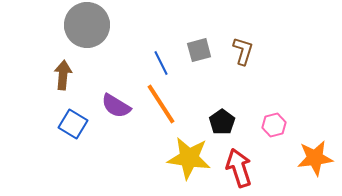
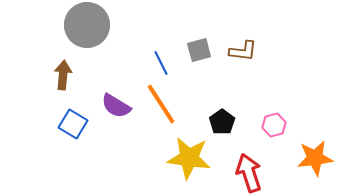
brown L-shape: rotated 80 degrees clockwise
red arrow: moved 10 px right, 5 px down
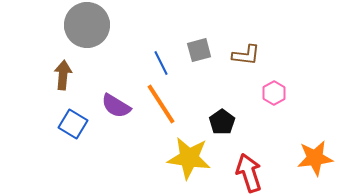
brown L-shape: moved 3 px right, 4 px down
pink hexagon: moved 32 px up; rotated 15 degrees counterclockwise
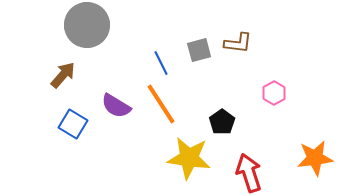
brown L-shape: moved 8 px left, 12 px up
brown arrow: rotated 36 degrees clockwise
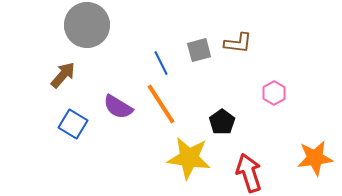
purple semicircle: moved 2 px right, 1 px down
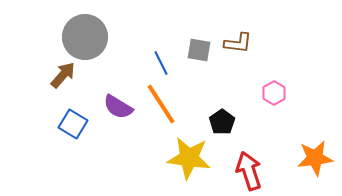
gray circle: moved 2 px left, 12 px down
gray square: rotated 25 degrees clockwise
red arrow: moved 2 px up
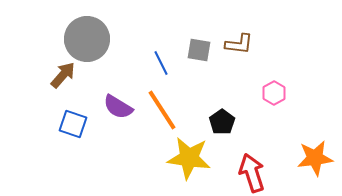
gray circle: moved 2 px right, 2 px down
brown L-shape: moved 1 px right, 1 px down
orange line: moved 1 px right, 6 px down
blue square: rotated 12 degrees counterclockwise
red arrow: moved 3 px right, 2 px down
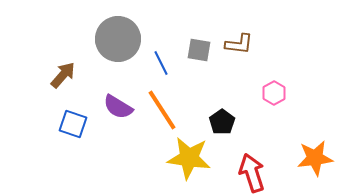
gray circle: moved 31 px right
